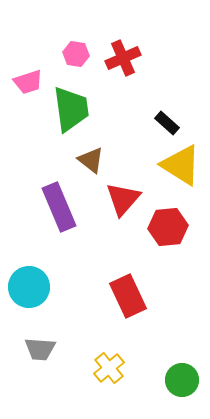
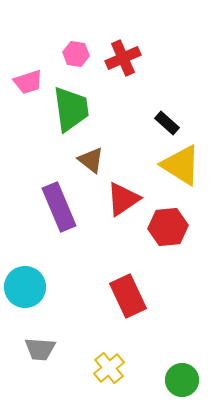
red triangle: rotated 15 degrees clockwise
cyan circle: moved 4 px left
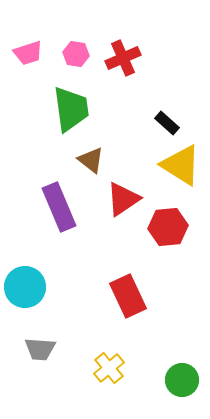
pink trapezoid: moved 29 px up
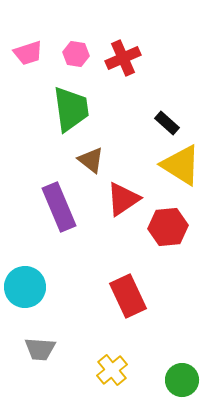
yellow cross: moved 3 px right, 2 px down
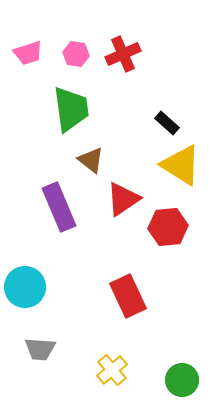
red cross: moved 4 px up
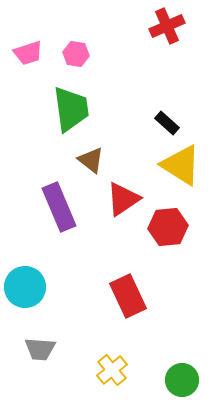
red cross: moved 44 px right, 28 px up
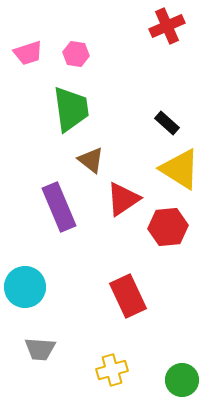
yellow triangle: moved 1 px left, 4 px down
yellow cross: rotated 24 degrees clockwise
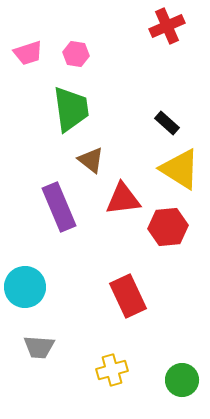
red triangle: rotated 27 degrees clockwise
gray trapezoid: moved 1 px left, 2 px up
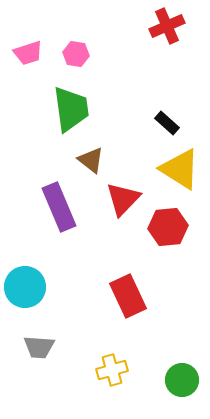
red triangle: rotated 39 degrees counterclockwise
